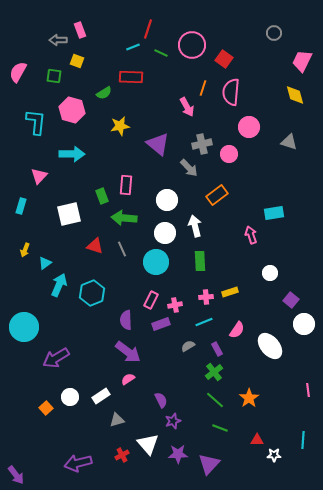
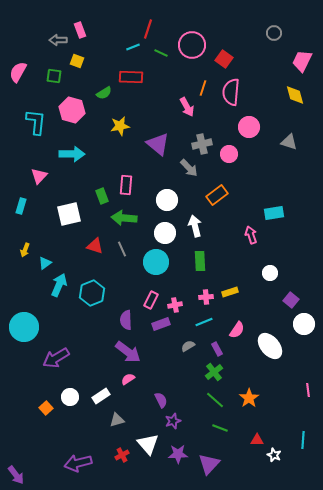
white star at (274, 455): rotated 24 degrees clockwise
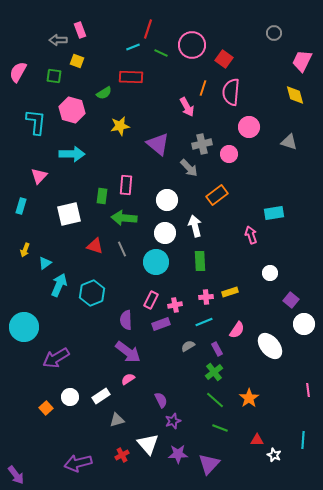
green rectangle at (102, 196): rotated 28 degrees clockwise
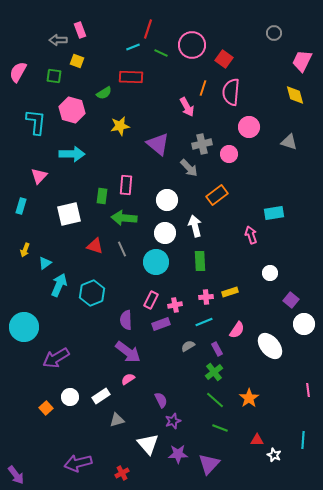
red cross at (122, 455): moved 18 px down
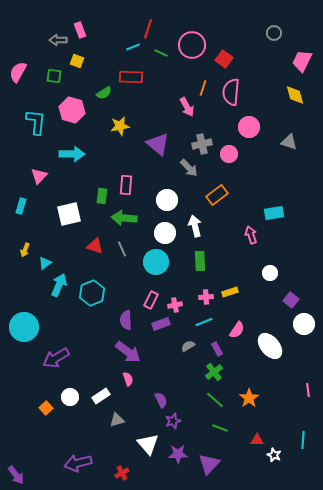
pink semicircle at (128, 379): rotated 104 degrees clockwise
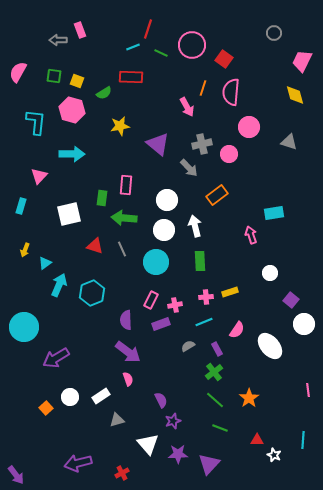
yellow square at (77, 61): moved 20 px down
green rectangle at (102, 196): moved 2 px down
white circle at (165, 233): moved 1 px left, 3 px up
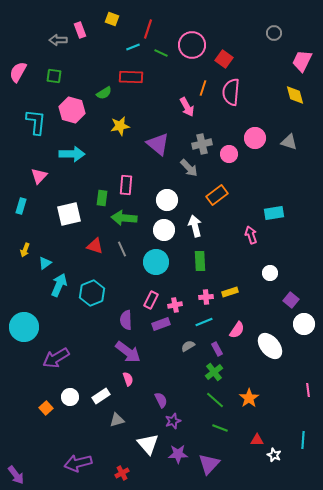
yellow square at (77, 81): moved 35 px right, 62 px up
pink circle at (249, 127): moved 6 px right, 11 px down
